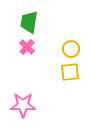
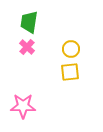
pink star: moved 1 px down
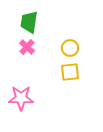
yellow circle: moved 1 px left, 1 px up
pink star: moved 2 px left, 8 px up
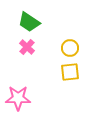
green trapezoid: rotated 65 degrees counterclockwise
pink star: moved 3 px left
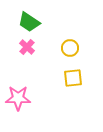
yellow square: moved 3 px right, 6 px down
